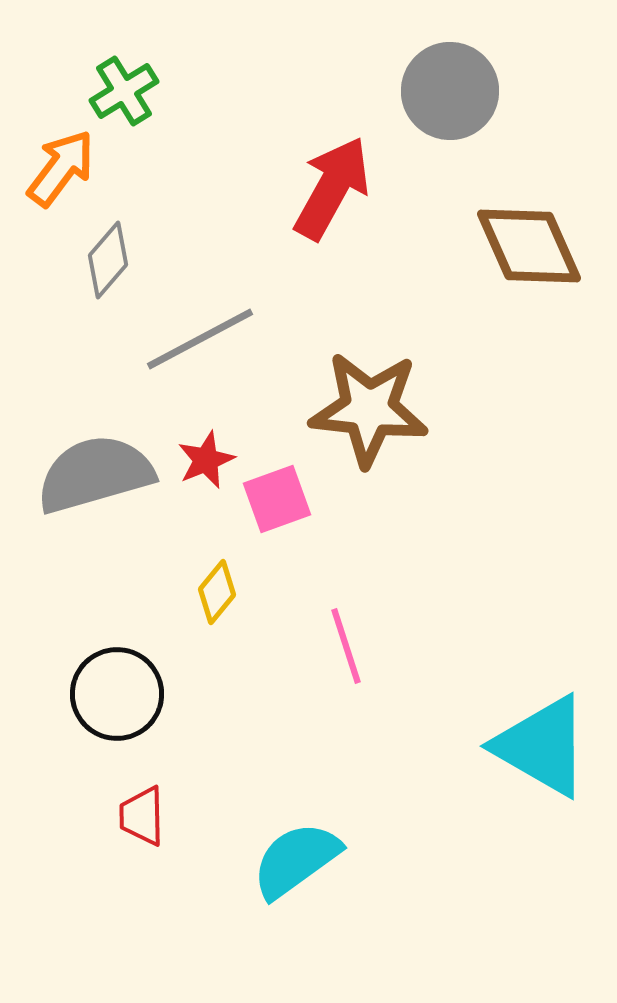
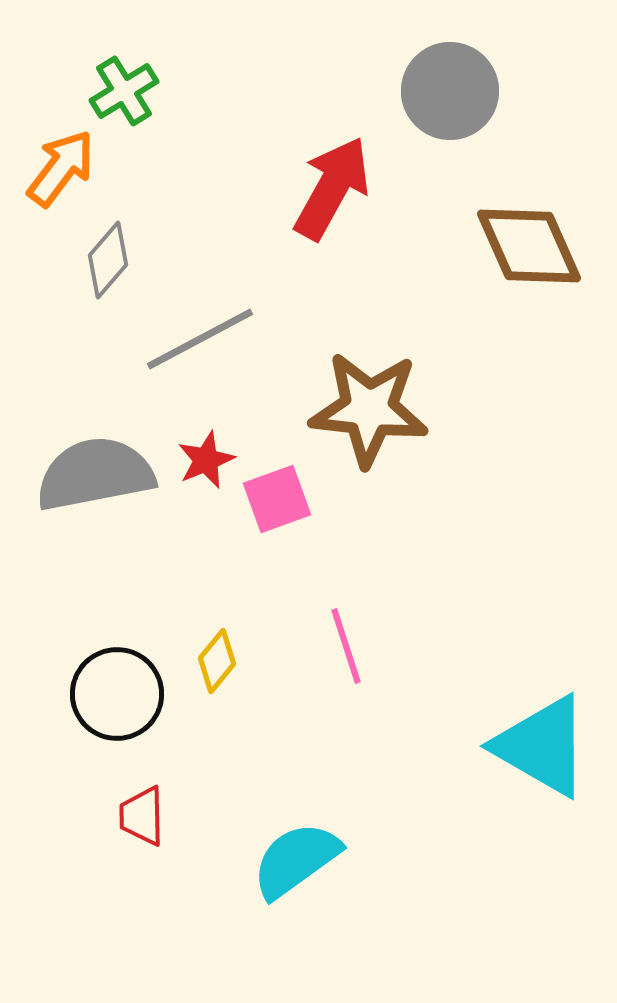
gray semicircle: rotated 5 degrees clockwise
yellow diamond: moved 69 px down
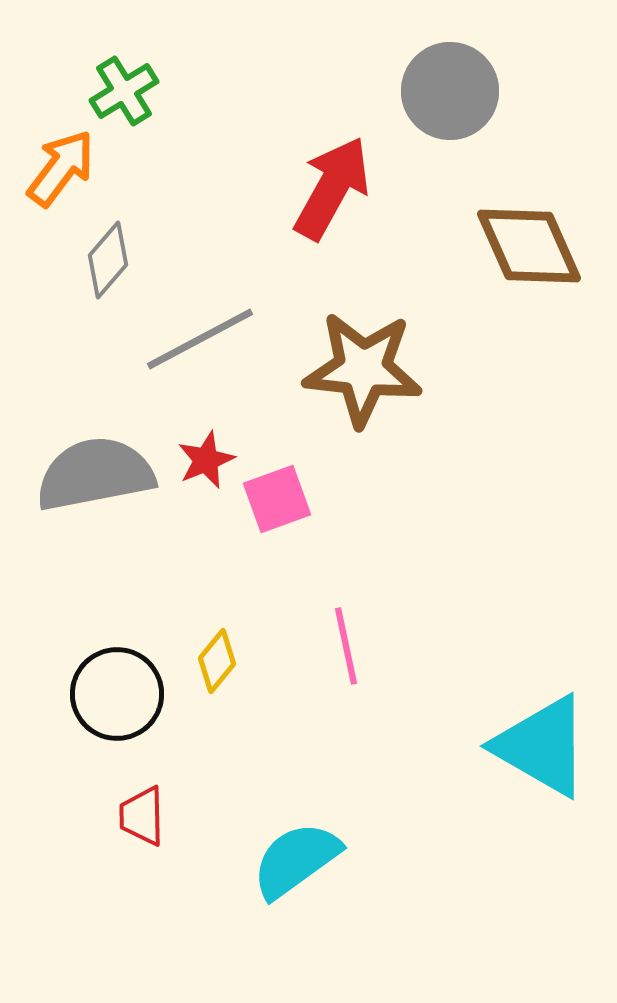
brown star: moved 6 px left, 40 px up
pink line: rotated 6 degrees clockwise
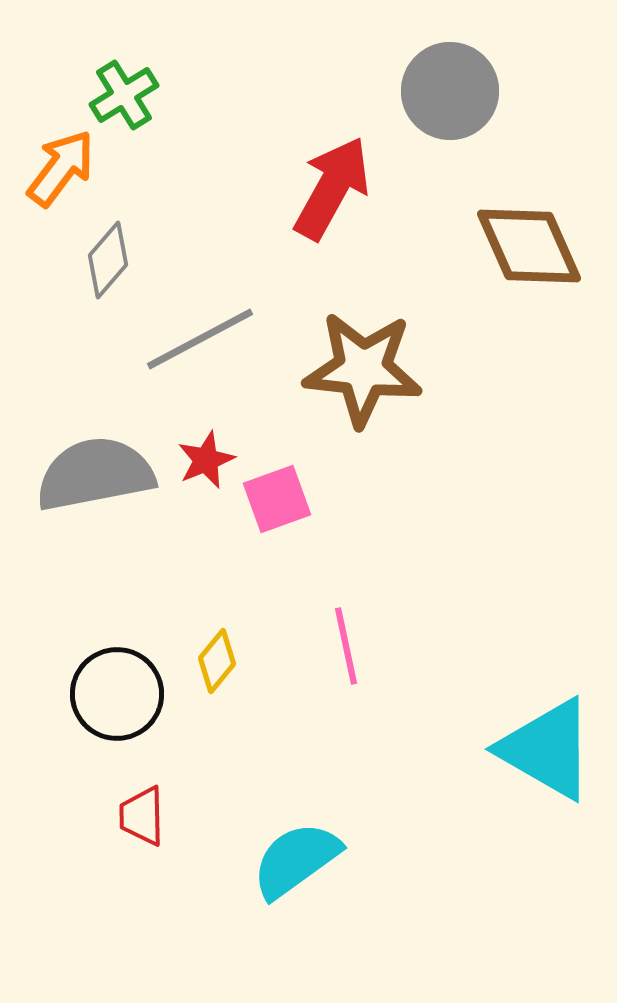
green cross: moved 4 px down
cyan triangle: moved 5 px right, 3 px down
